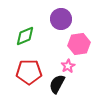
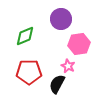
pink star: rotated 16 degrees counterclockwise
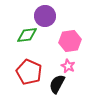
purple circle: moved 16 px left, 3 px up
green diamond: moved 2 px right, 1 px up; rotated 15 degrees clockwise
pink hexagon: moved 9 px left, 3 px up
red pentagon: rotated 25 degrees clockwise
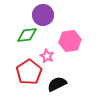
purple circle: moved 2 px left, 1 px up
pink star: moved 21 px left, 10 px up
red pentagon: rotated 15 degrees clockwise
black semicircle: rotated 36 degrees clockwise
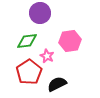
purple circle: moved 3 px left, 2 px up
green diamond: moved 6 px down
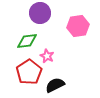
pink hexagon: moved 8 px right, 15 px up
black semicircle: moved 2 px left, 1 px down
